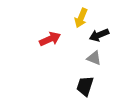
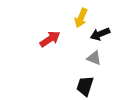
black arrow: moved 1 px right, 1 px up
red arrow: rotated 10 degrees counterclockwise
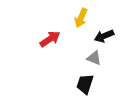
black arrow: moved 4 px right, 2 px down
black trapezoid: moved 2 px up
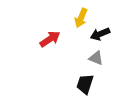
black arrow: moved 4 px left, 2 px up
gray triangle: moved 2 px right
